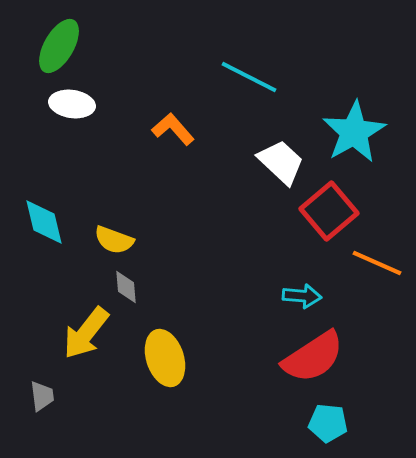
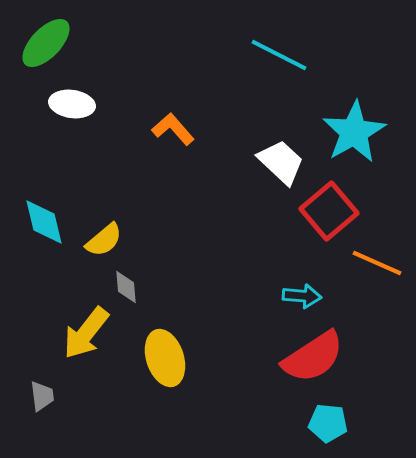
green ellipse: moved 13 px left, 3 px up; rotated 14 degrees clockwise
cyan line: moved 30 px right, 22 px up
yellow semicircle: moved 10 px left; rotated 60 degrees counterclockwise
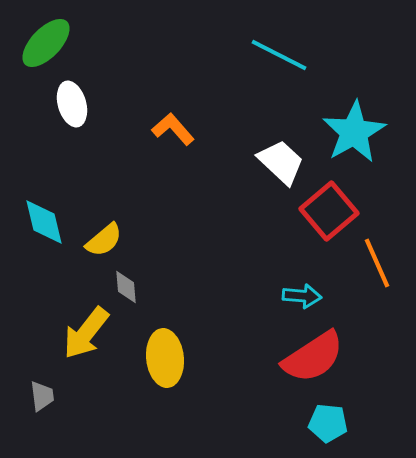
white ellipse: rotated 66 degrees clockwise
orange line: rotated 42 degrees clockwise
yellow ellipse: rotated 12 degrees clockwise
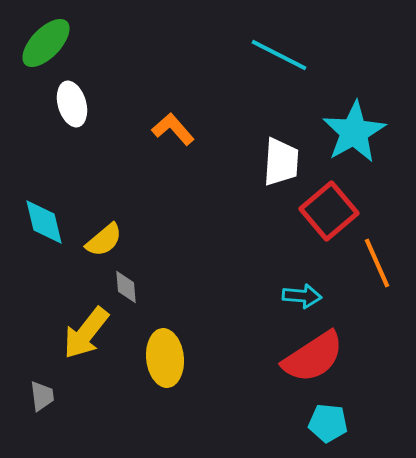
white trapezoid: rotated 51 degrees clockwise
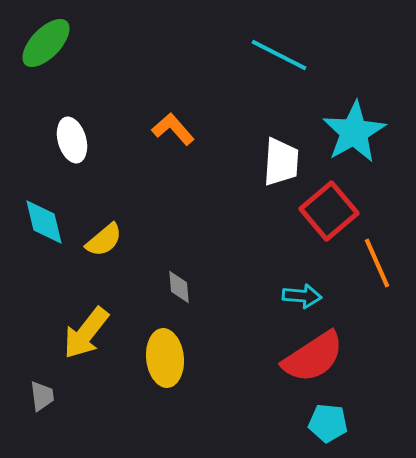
white ellipse: moved 36 px down
gray diamond: moved 53 px right
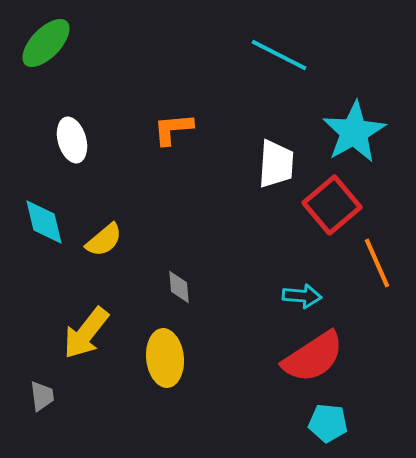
orange L-shape: rotated 54 degrees counterclockwise
white trapezoid: moved 5 px left, 2 px down
red square: moved 3 px right, 6 px up
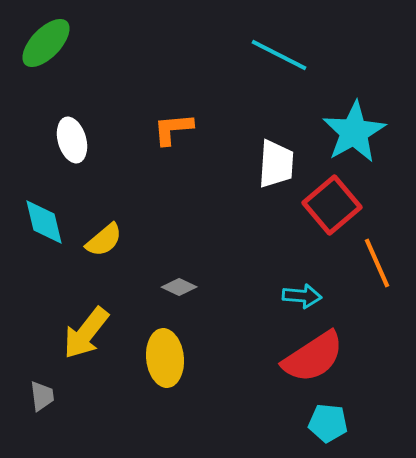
gray diamond: rotated 60 degrees counterclockwise
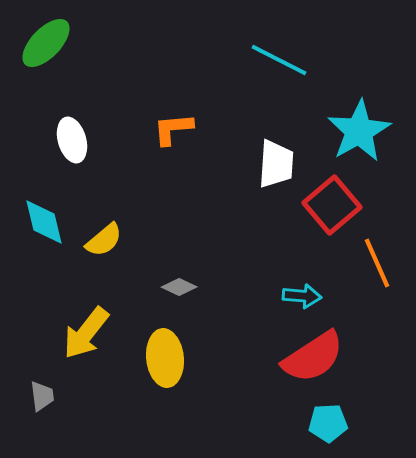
cyan line: moved 5 px down
cyan star: moved 5 px right, 1 px up
cyan pentagon: rotated 9 degrees counterclockwise
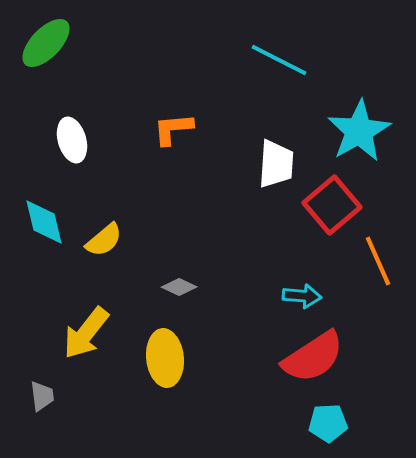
orange line: moved 1 px right, 2 px up
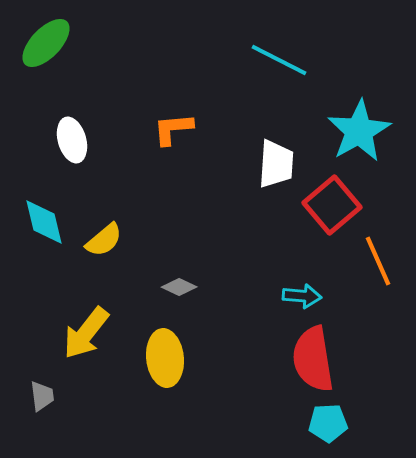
red semicircle: moved 2 px down; rotated 114 degrees clockwise
